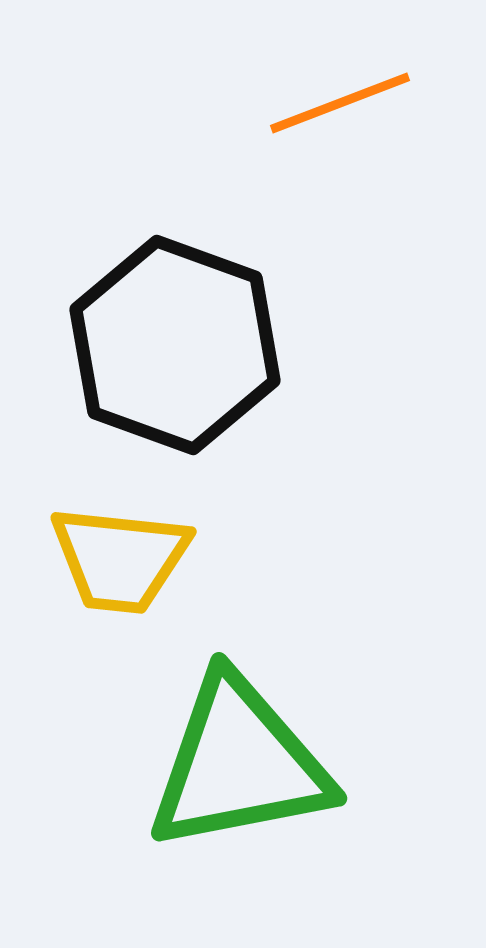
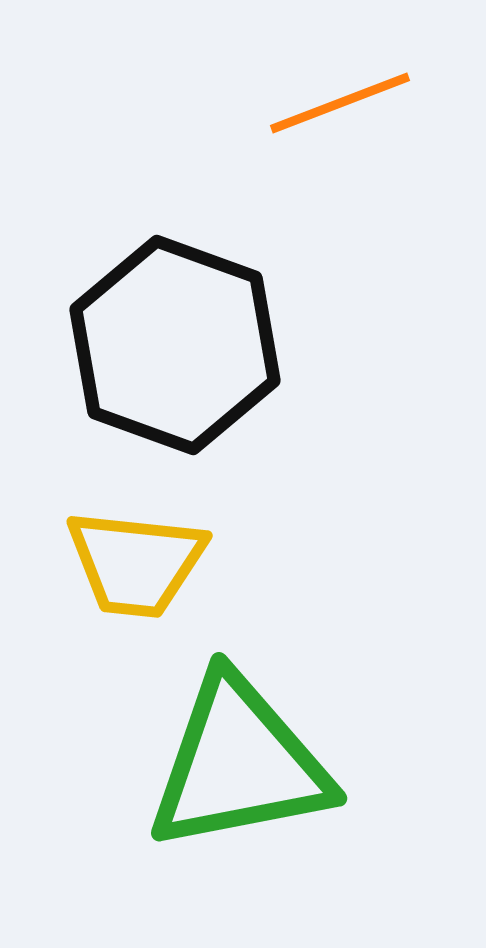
yellow trapezoid: moved 16 px right, 4 px down
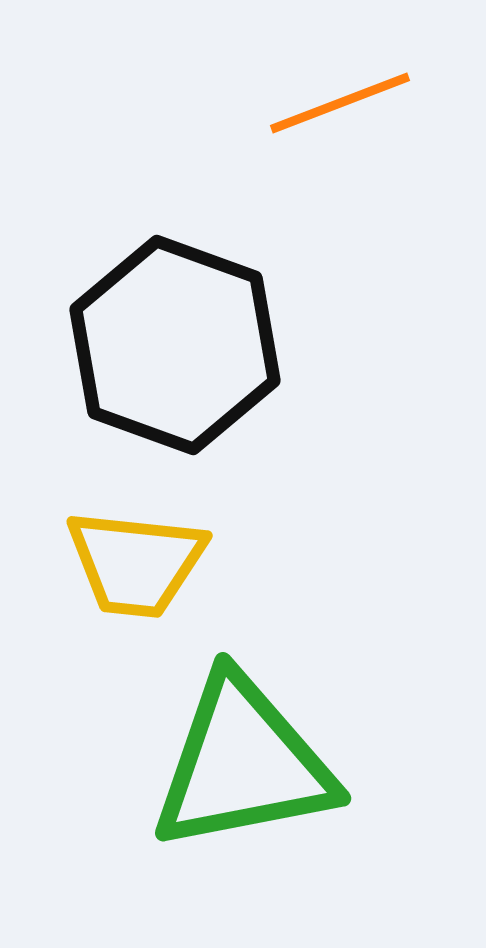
green triangle: moved 4 px right
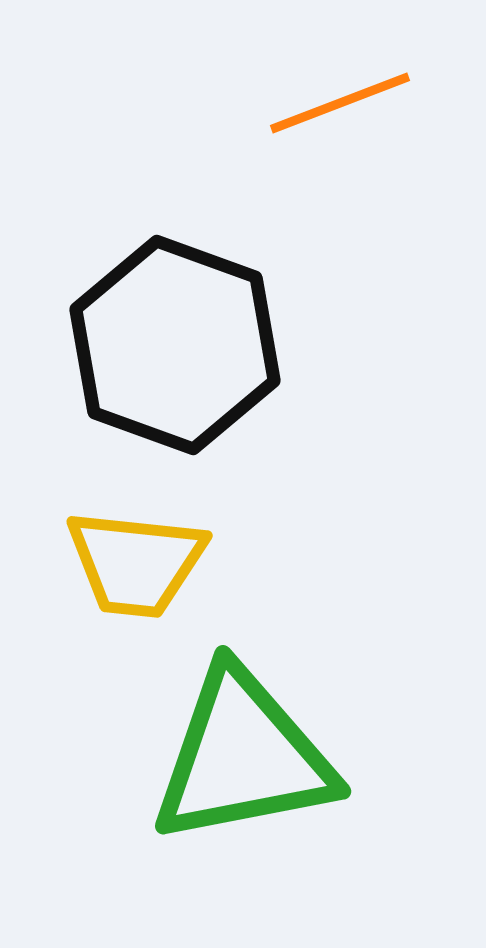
green triangle: moved 7 px up
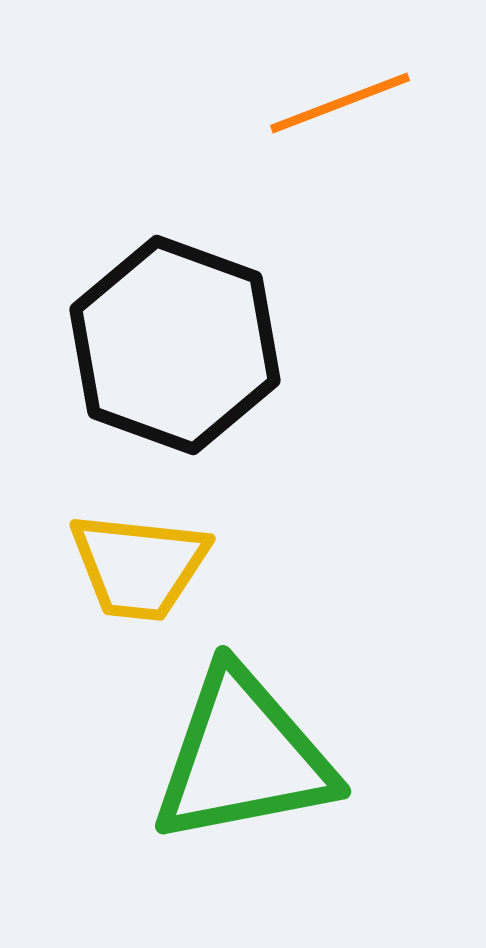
yellow trapezoid: moved 3 px right, 3 px down
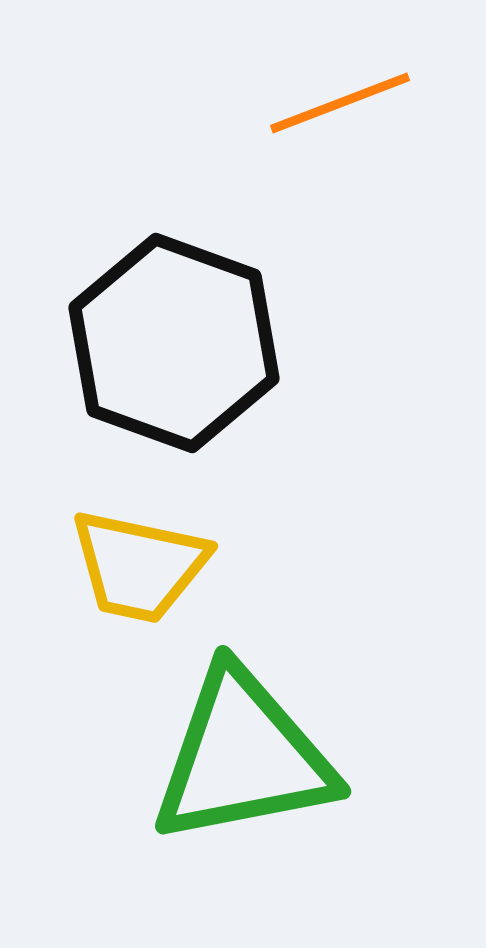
black hexagon: moved 1 px left, 2 px up
yellow trapezoid: rotated 6 degrees clockwise
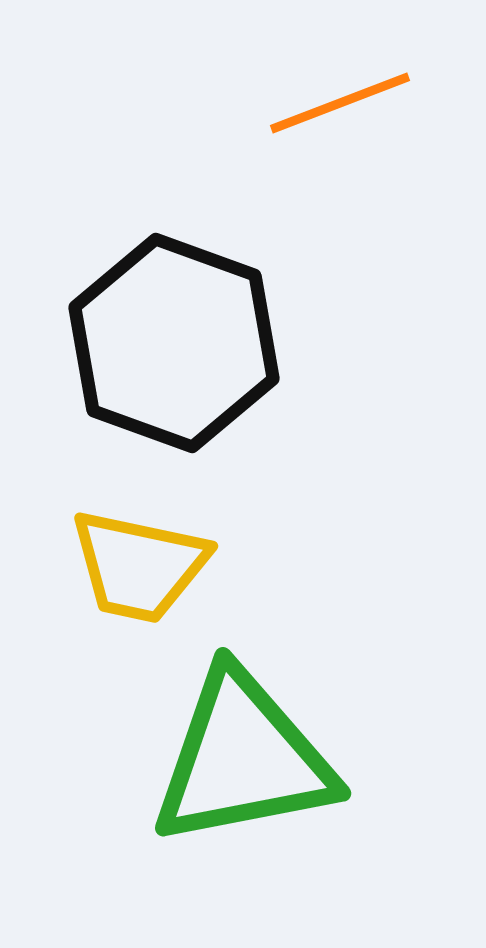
green triangle: moved 2 px down
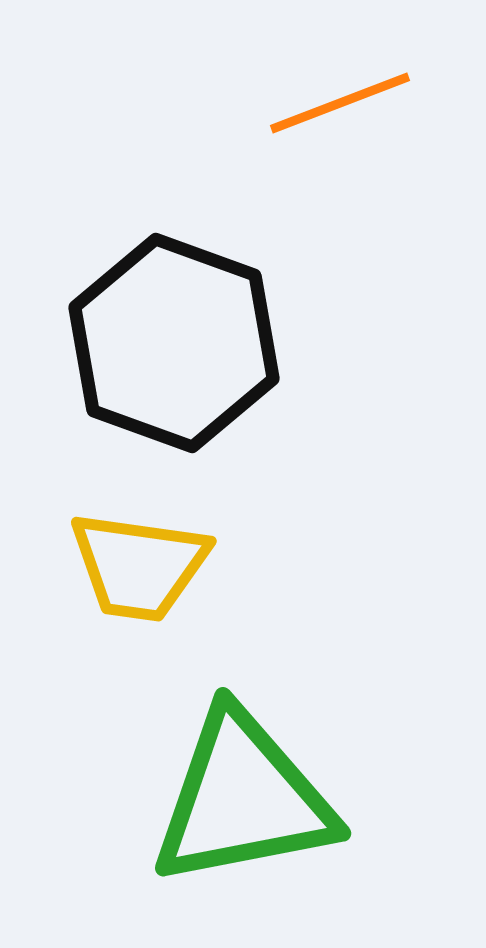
yellow trapezoid: rotated 4 degrees counterclockwise
green triangle: moved 40 px down
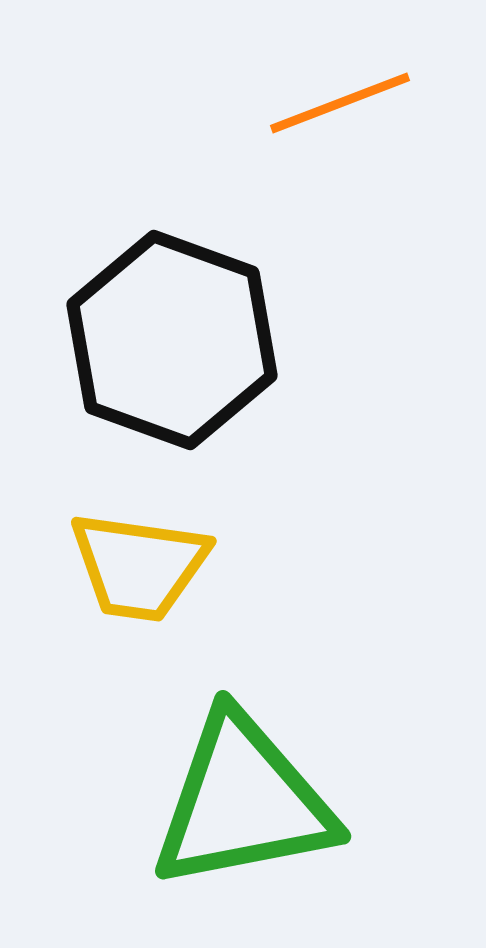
black hexagon: moved 2 px left, 3 px up
green triangle: moved 3 px down
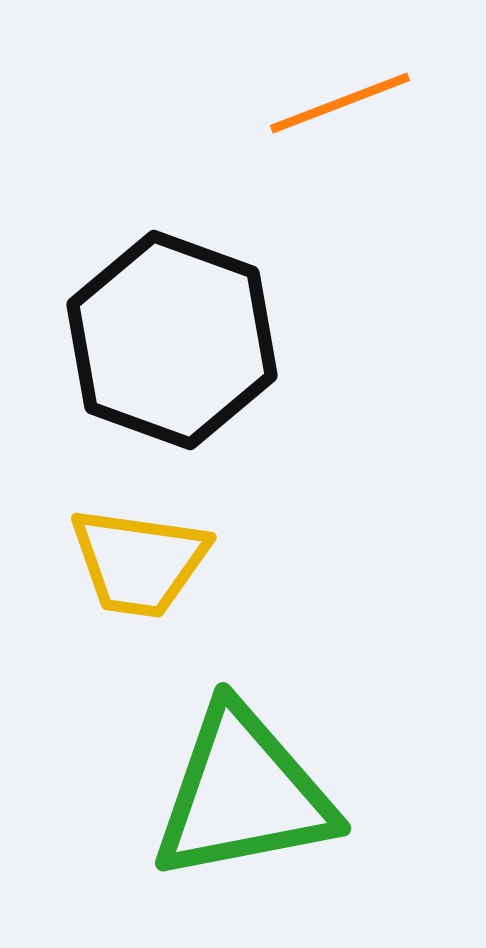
yellow trapezoid: moved 4 px up
green triangle: moved 8 px up
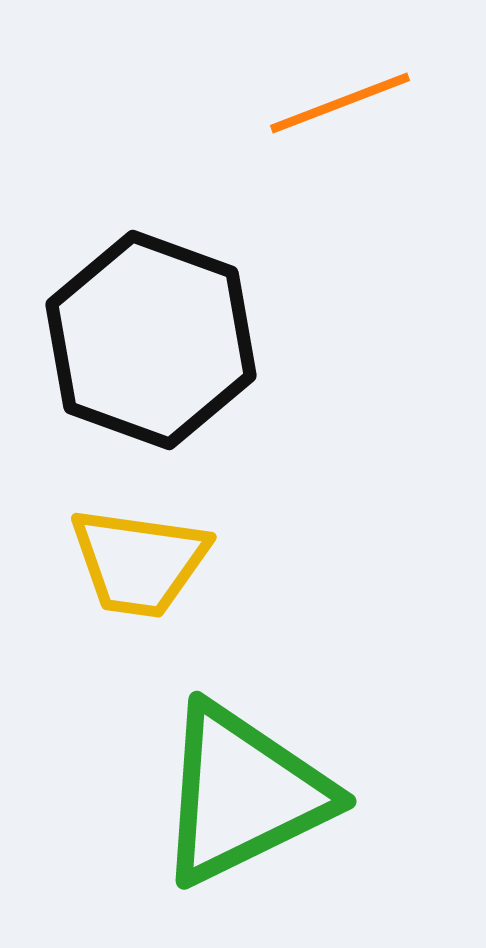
black hexagon: moved 21 px left
green triangle: rotated 15 degrees counterclockwise
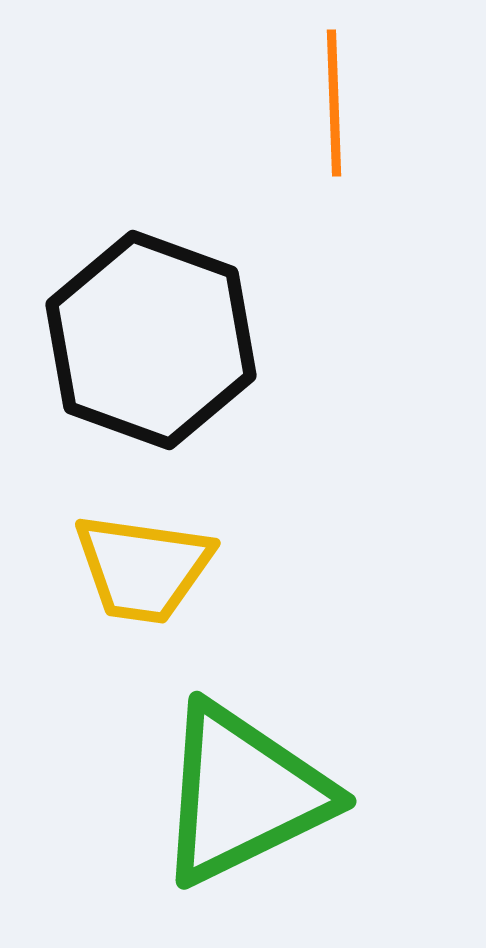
orange line: moved 6 px left; rotated 71 degrees counterclockwise
yellow trapezoid: moved 4 px right, 6 px down
